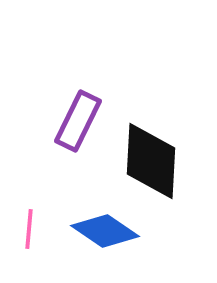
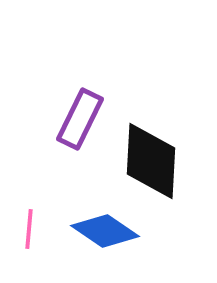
purple rectangle: moved 2 px right, 2 px up
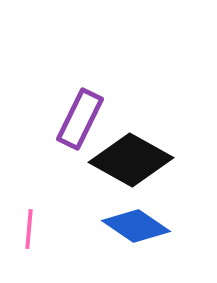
black diamond: moved 20 px left, 1 px up; rotated 64 degrees counterclockwise
blue diamond: moved 31 px right, 5 px up
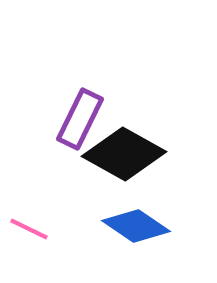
black diamond: moved 7 px left, 6 px up
pink line: rotated 69 degrees counterclockwise
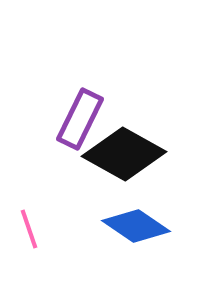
pink line: rotated 45 degrees clockwise
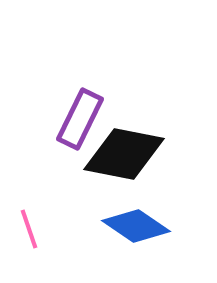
black diamond: rotated 18 degrees counterclockwise
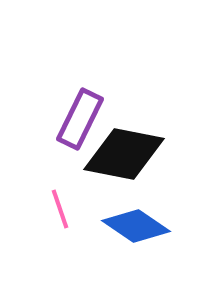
pink line: moved 31 px right, 20 px up
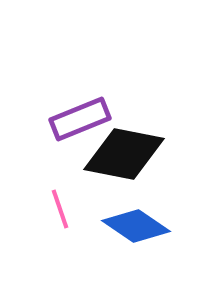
purple rectangle: rotated 42 degrees clockwise
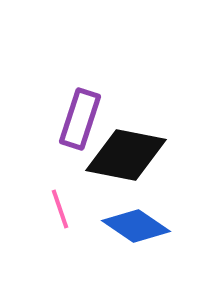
purple rectangle: rotated 50 degrees counterclockwise
black diamond: moved 2 px right, 1 px down
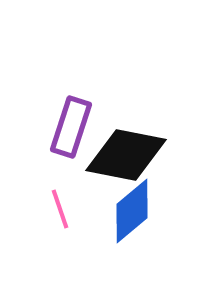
purple rectangle: moved 9 px left, 8 px down
blue diamond: moved 4 px left, 15 px up; rotated 74 degrees counterclockwise
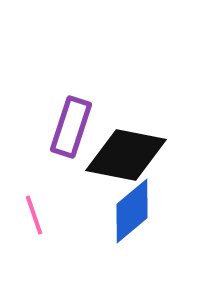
pink line: moved 26 px left, 6 px down
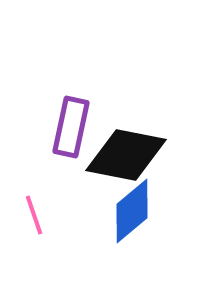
purple rectangle: rotated 6 degrees counterclockwise
